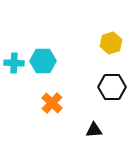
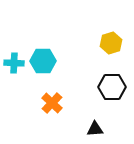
black triangle: moved 1 px right, 1 px up
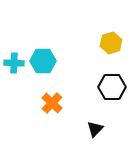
black triangle: rotated 42 degrees counterclockwise
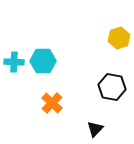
yellow hexagon: moved 8 px right, 5 px up
cyan cross: moved 1 px up
black hexagon: rotated 12 degrees clockwise
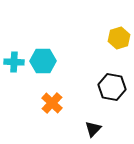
black triangle: moved 2 px left
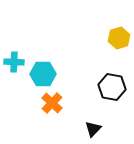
cyan hexagon: moved 13 px down
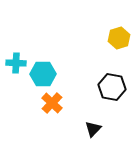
cyan cross: moved 2 px right, 1 px down
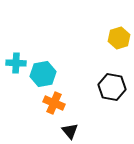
cyan hexagon: rotated 10 degrees counterclockwise
orange cross: moved 2 px right; rotated 20 degrees counterclockwise
black triangle: moved 23 px left, 2 px down; rotated 24 degrees counterclockwise
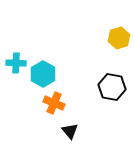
cyan hexagon: rotated 20 degrees counterclockwise
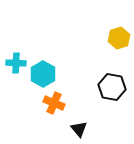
black triangle: moved 9 px right, 2 px up
